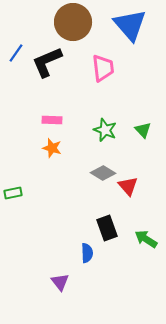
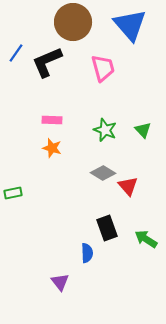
pink trapezoid: rotated 8 degrees counterclockwise
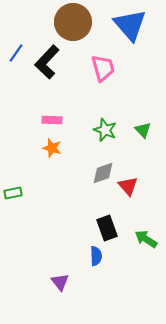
black L-shape: rotated 24 degrees counterclockwise
gray diamond: rotated 50 degrees counterclockwise
blue semicircle: moved 9 px right, 3 px down
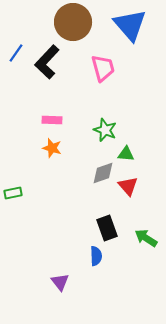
green triangle: moved 17 px left, 24 px down; rotated 42 degrees counterclockwise
green arrow: moved 1 px up
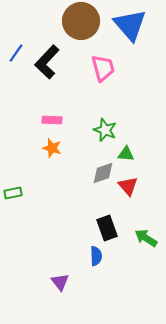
brown circle: moved 8 px right, 1 px up
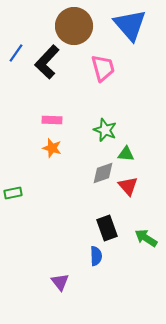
brown circle: moved 7 px left, 5 px down
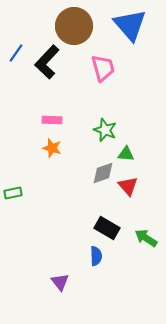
black rectangle: rotated 40 degrees counterclockwise
